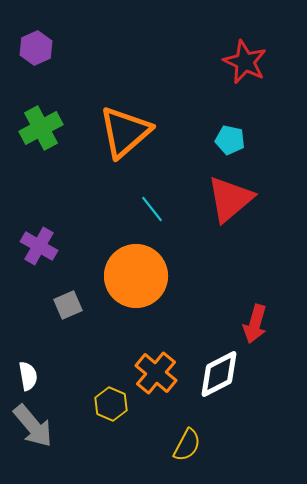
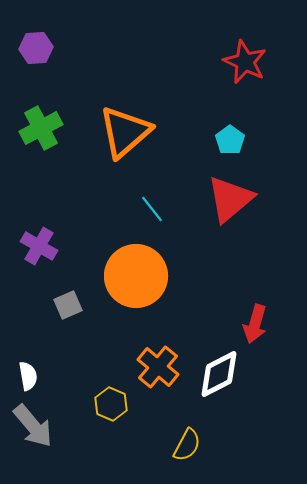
purple hexagon: rotated 20 degrees clockwise
cyan pentagon: rotated 24 degrees clockwise
orange cross: moved 2 px right, 6 px up
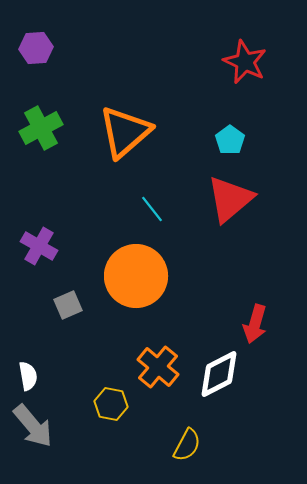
yellow hexagon: rotated 12 degrees counterclockwise
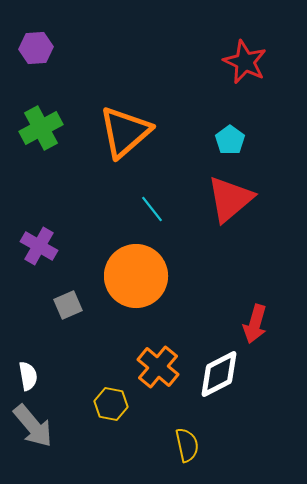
yellow semicircle: rotated 40 degrees counterclockwise
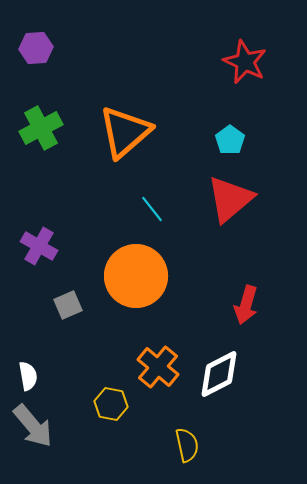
red arrow: moved 9 px left, 19 px up
